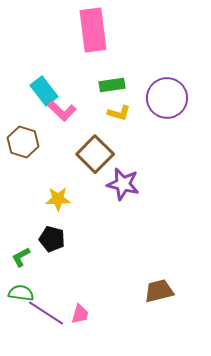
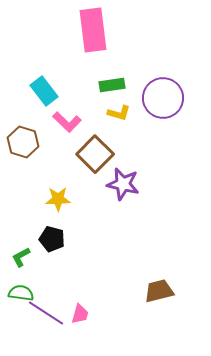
purple circle: moved 4 px left
pink L-shape: moved 5 px right, 11 px down
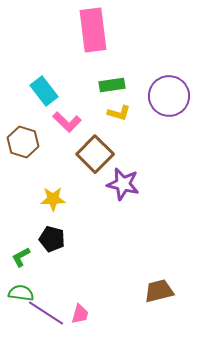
purple circle: moved 6 px right, 2 px up
yellow star: moved 5 px left
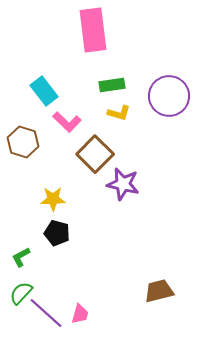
black pentagon: moved 5 px right, 6 px up
green semicircle: rotated 55 degrees counterclockwise
purple line: rotated 9 degrees clockwise
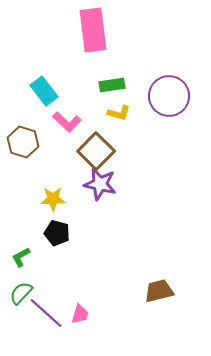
brown square: moved 1 px right, 3 px up
purple star: moved 23 px left
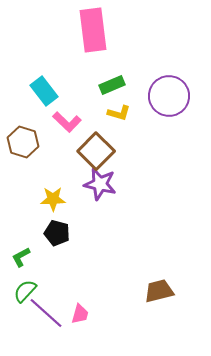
green rectangle: rotated 15 degrees counterclockwise
green semicircle: moved 4 px right, 2 px up
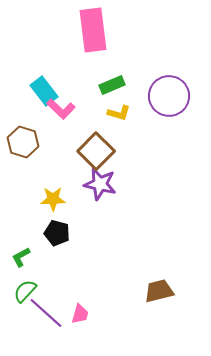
pink L-shape: moved 6 px left, 13 px up
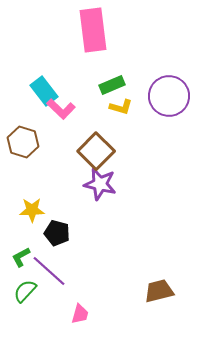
yellow L-shape: moved 2 px right, 6 px up
yellow star: moved 21 px left, 11 px down
purple line: moved 3 px right, 42 px up
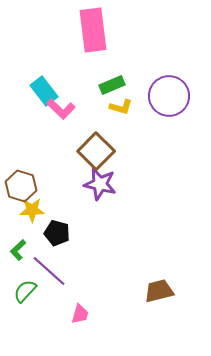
brown hexagon: moved 2 px left, 44 px down
green L-shape: moved 3 px left, 7 px up; rotated 15 degrees counterclockwise
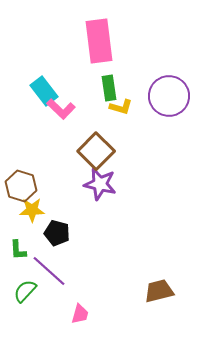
pink rectangle: moved 6 px right, 11 px down
green rectangle: moved 3 px left, 3 px down; rotated 75 degrees counterclockwise
green L-shape: rotated 50 degrees counterclockwise
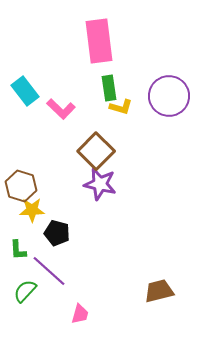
cyan rectangle: moved 19 px left
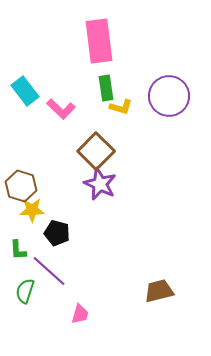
green rectangle: moved 3 px left
purple star: rotated 12 degrees clockwise
green semicircle: rotated 25 degrees counterclockwise
